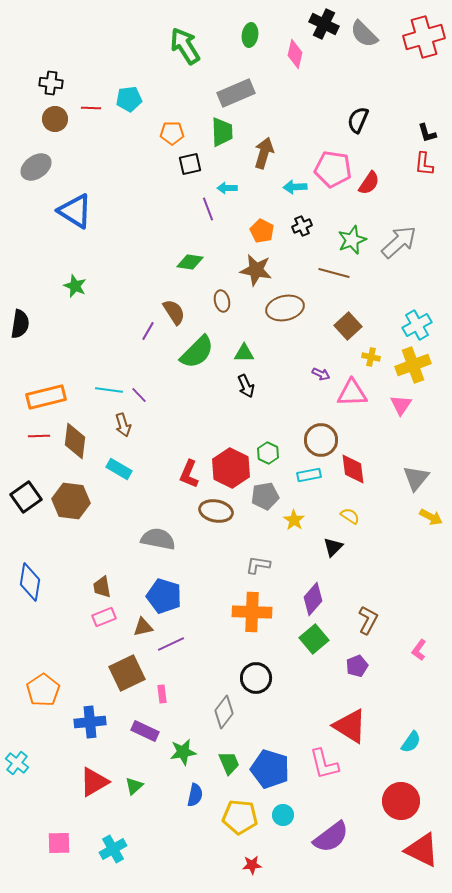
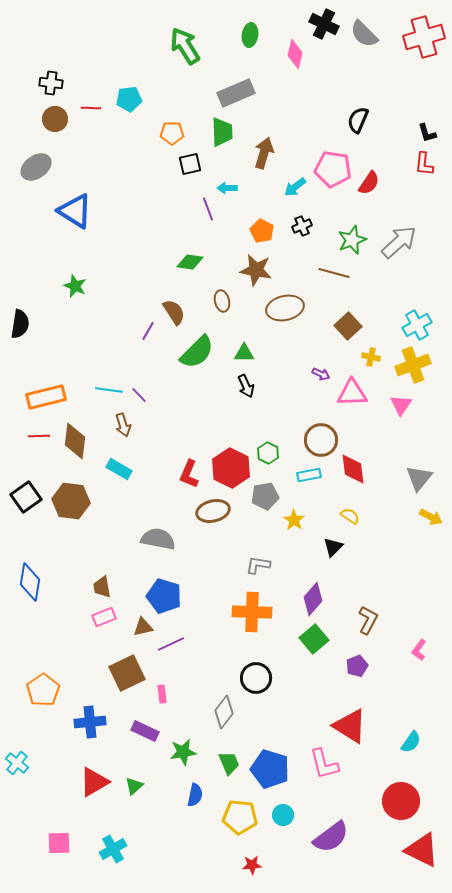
cyan arrow at (295, 187): rotated 35 degrees counterclockwise
gray triangle at (416, 478): moved 3 px right
brown ellipse at (216, 511): moved 3 px left; rotated 24 degrees counterclockwise
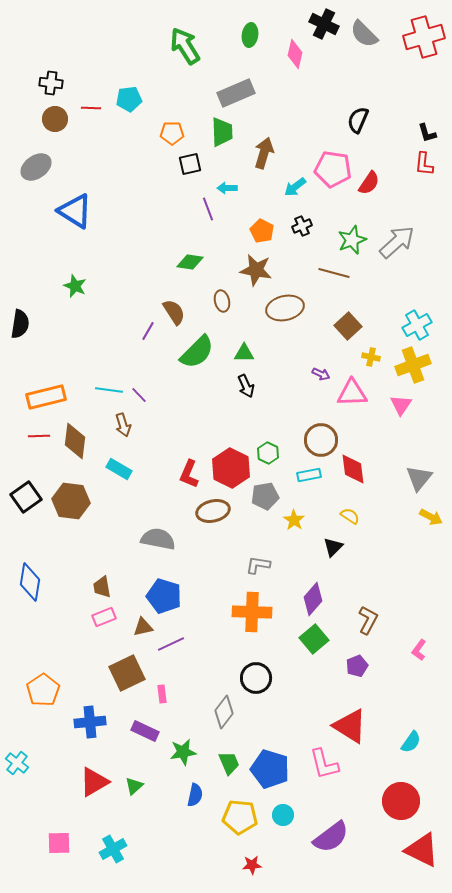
gray arrow at (399, 242): moved 2 px left
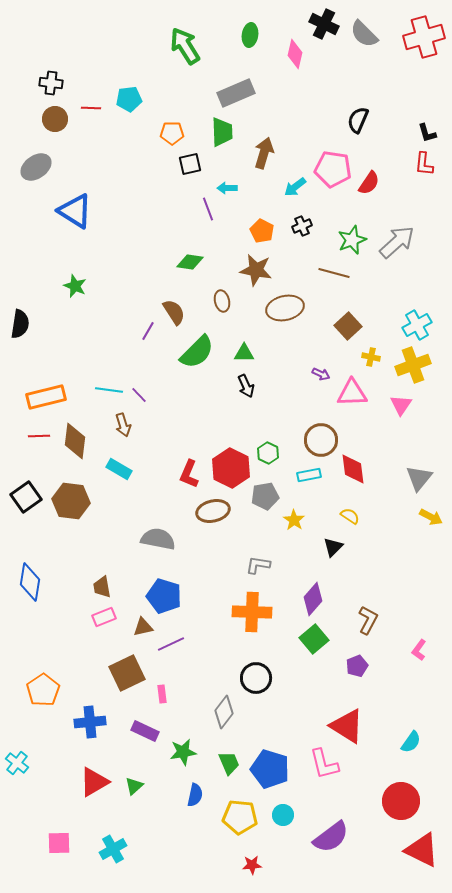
red triangle at (350, 726): moved 3 px left
